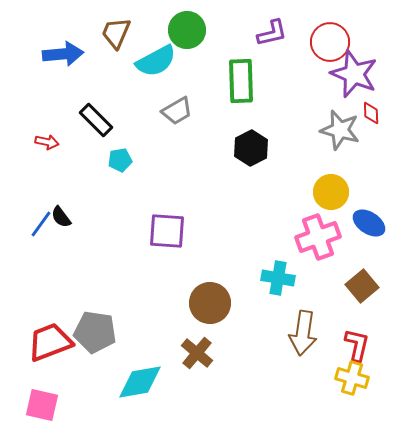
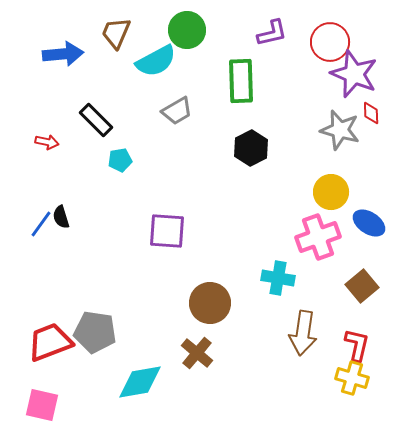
black semicircle: rotated 20 degrees clockwise
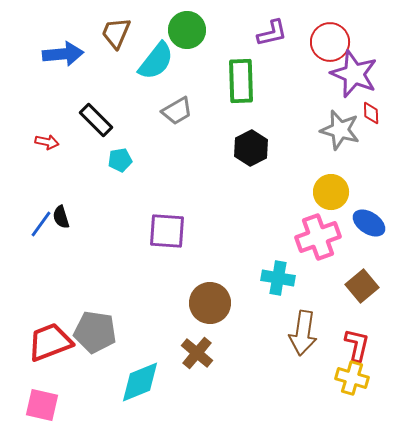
cyan semicircle: rotated 24 degrees counterclockwise
cyan diamond: rotated 12 degrees counterclockwise
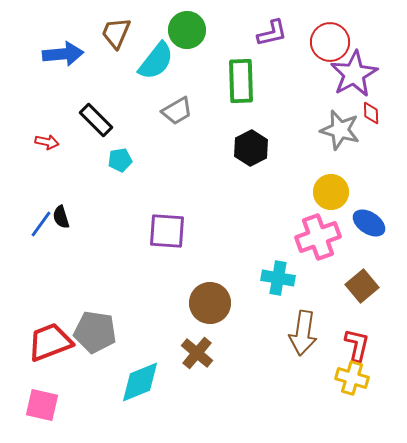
purple star: rotated 21 degrees clockwise
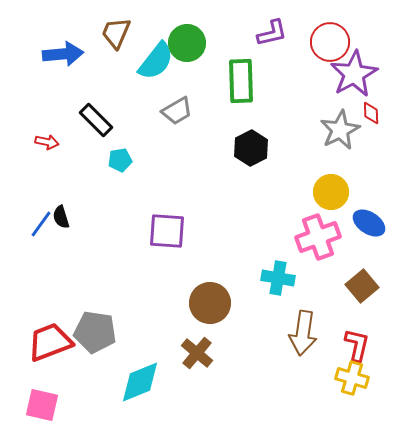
green circle: moved 13 px down
gray star: rotated 30 degrees clockwise
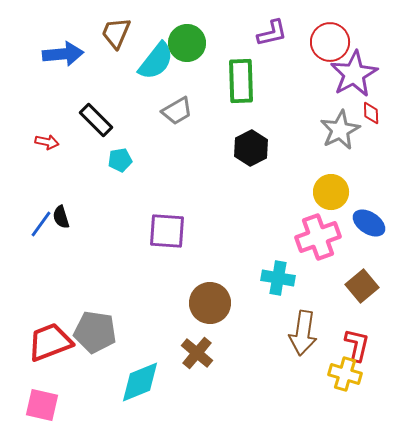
yellow cross: moved 7 px left, 4 px up
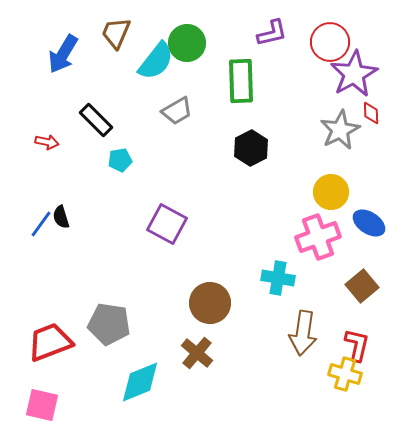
blue arrow: rotated 126 degrees clockwise
purple square: moved 7 px up; rotated 24 degrees clockwise
gray pentagon: moved 14 px right, 8 px up
